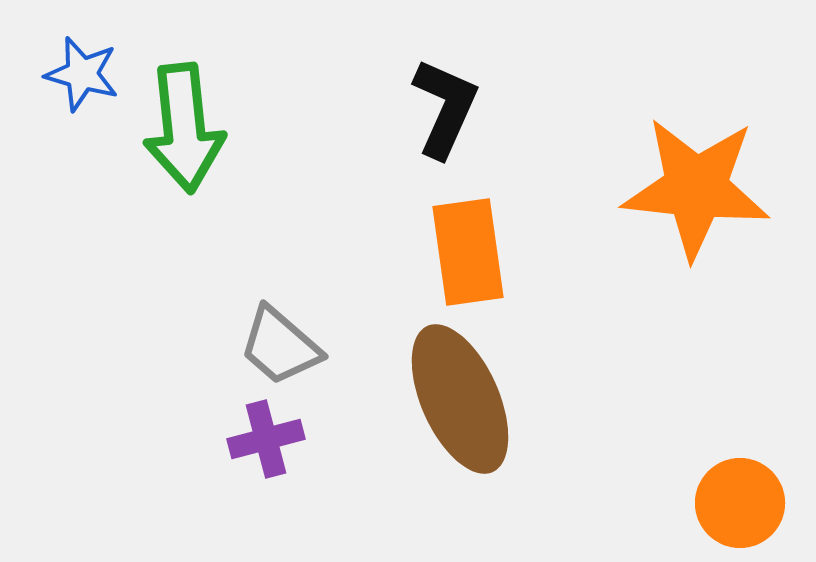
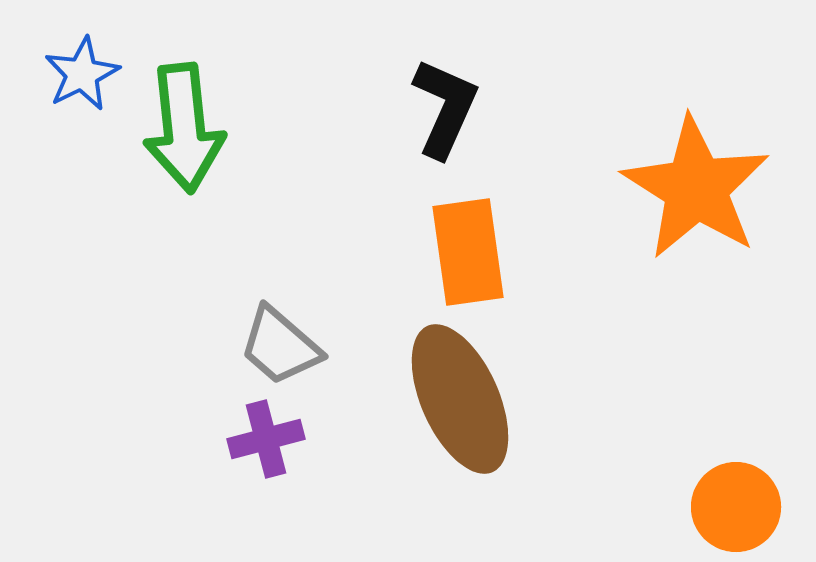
blue star: rotated 30 degrees clockwise
orange star: rotated 26 degrees clockwise
orange circle: moved 4 px left, 4 px down
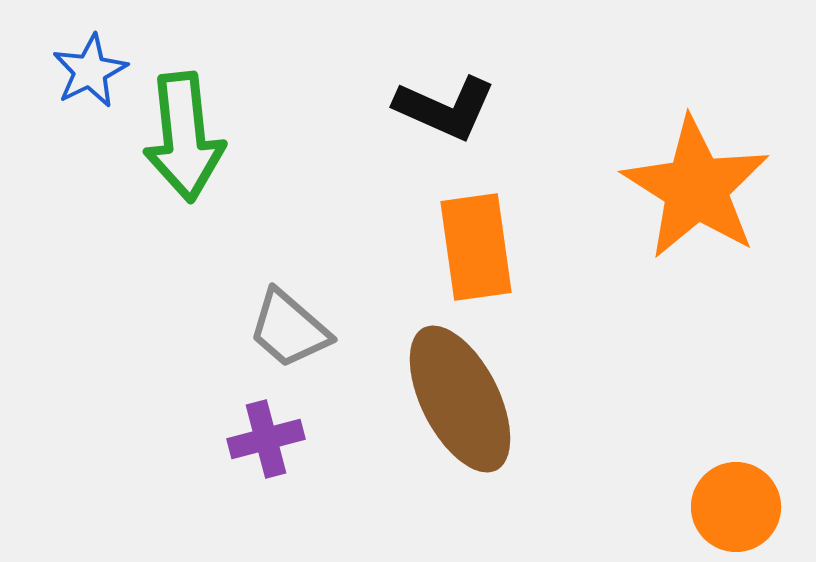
blue star: moved 8 px right, 3 px up
black L-shape: rotated 90 degrees clockwise
green arrow: moved 9 px down
orange rectangle: moved 8 px right, 5 px up
gray trapezoid: moved 9 px right, 17 px up
brown ellipse: rotated 3 degrees counterclockwise
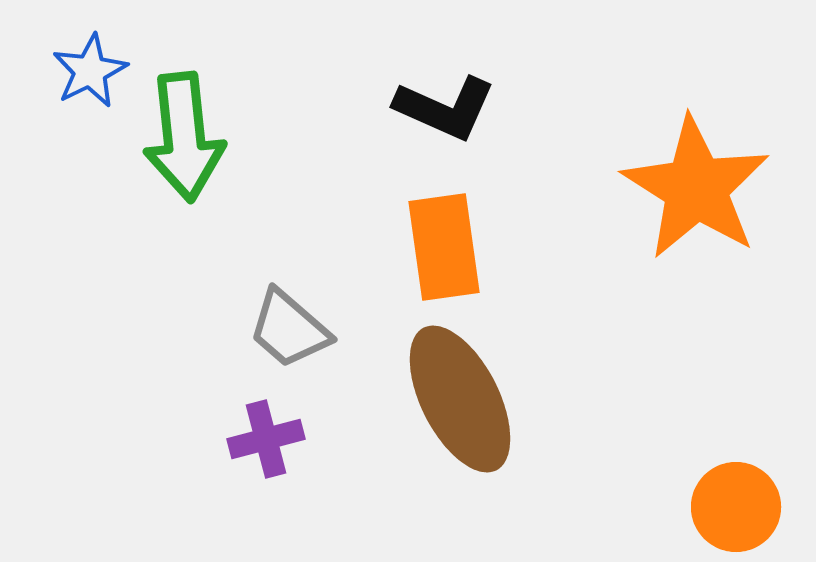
orange rectangle: moved 32 px left
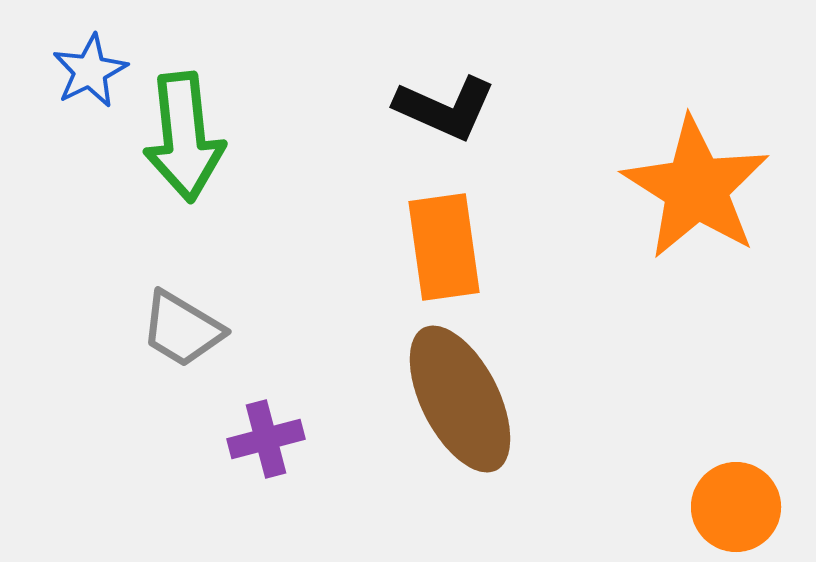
gray trapezoid: moved 107 px left; rotated 10 degrees counterclockwise
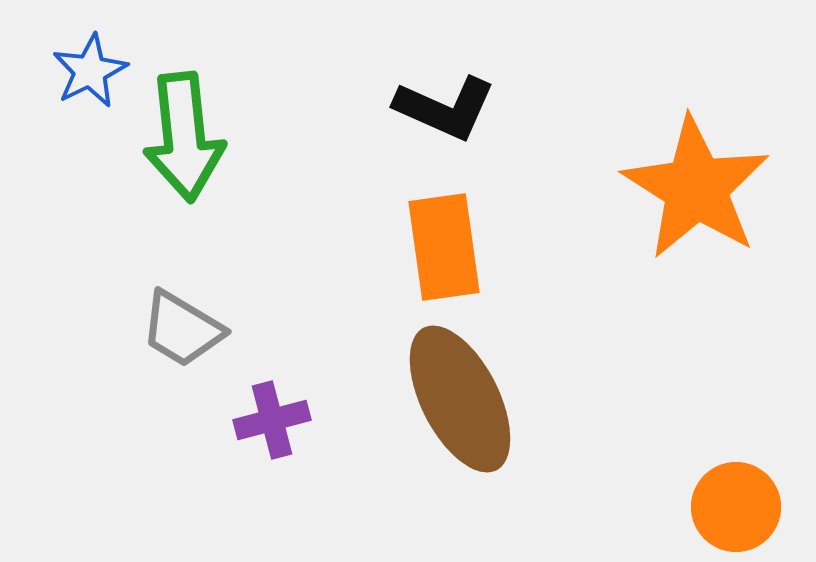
purple cross: moved 6 px right, 19 px up
